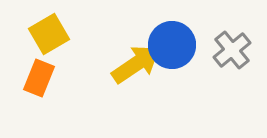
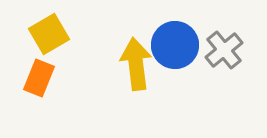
blue circle: moved 3 px right
gray cross: moved 8 px left
yellow arrow: rotated 63 degrees counterclockwise
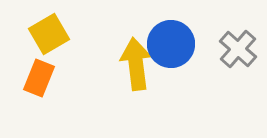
blue circle: moved 4 px left, 1 px up
gray cross: moved 14 px right, 1 px up; rotated 9 degrees counterclockwise
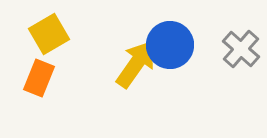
blue circle: moved 1 px left, 1 px down
gray cross: moved 3 px right
yellow arrow: rotated 42 degrees clockwise
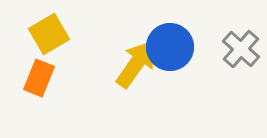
blue circle: moved 2 px down
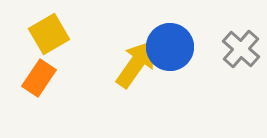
orange rectangle: rotated 12 degrees clockwise
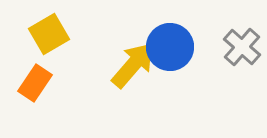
gray cross: moved 1 px right, 2 px up
yellow arrow: moved 3 px left, 1 px down; rotated 6 degrees clockwise
orange rectangle: moved 4 px left, 5 px down
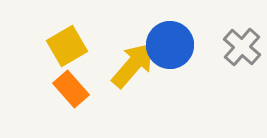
yellow square: moved 18 px right, 12 px down
blue circle: moved 2 px up
orange rectangle: moved 36 px right, 6 px down; rotated 75 degrees counterclockwise
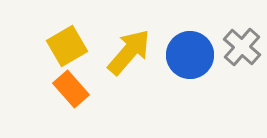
blue circle: moved 20 px right, 10 px down
yellow arrow: moved 4 px left, 13 px up
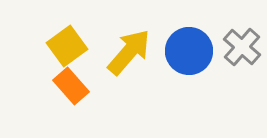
yellow square: rotated 6 degrees counterclockwise
blue circle: moved 1 px left, 4 px up
orange rectangle: moved 3 px up
